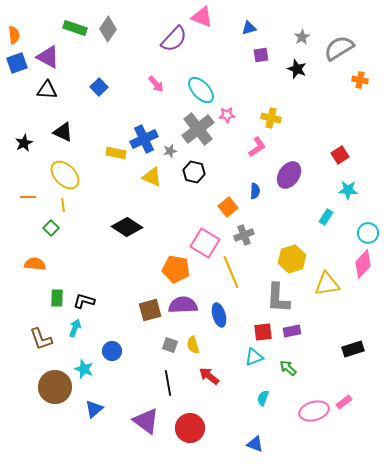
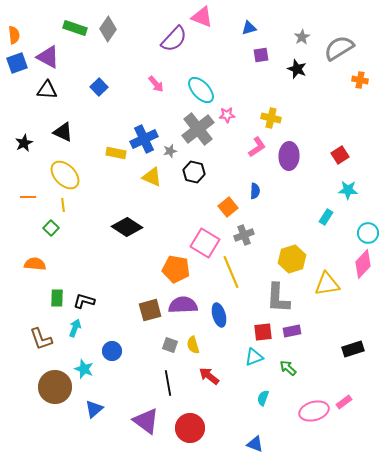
purple ellipse at (289, 175): moved 19 px up; rotated 32 degrees counterclockwise
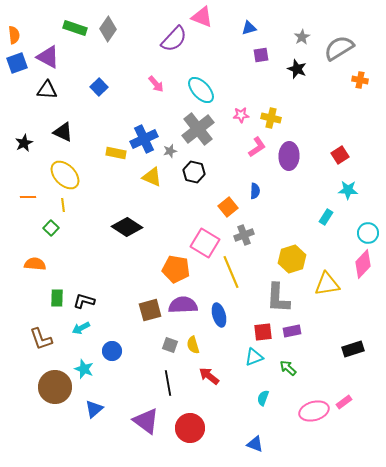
pink star at (227, 115): moved 14 px right
cyan arrow at (75, 328): moved 6 px right; rotated 138 degrees counterclockwise
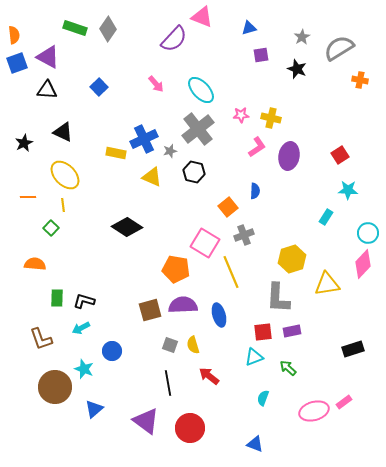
purple ellipse at (289, 156): rotated 8 degrees clockwise
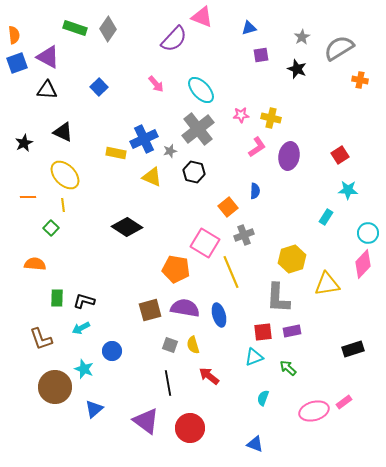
purple semicircle at (183, 305): moved 2 px right, 3 px down; rotated 12 degrees clockwise
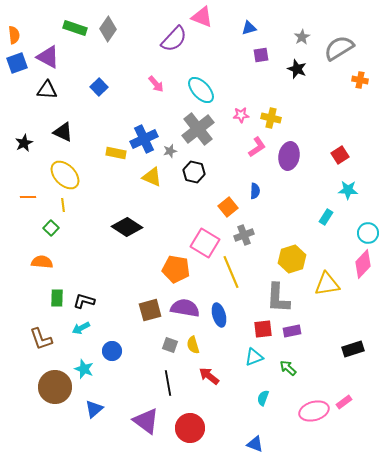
orange semicircle at (35, 264): moved 7 px right, 2 px up
red square at (263, 332): moved 3 px up
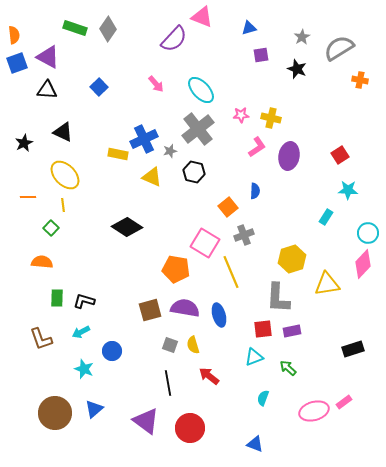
yellow rectangle at (116, 153): moved 2 px right, 1 px down
cyan arrow at (81, 328): moved 4 px down
brown circle at (55, 387): moved 26 px down
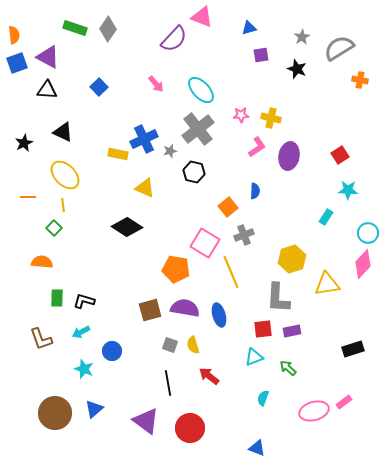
yellow triangle at (152, 177): moved 7 px left, 11 px down
green square at (51, 228): moved 3 px right
blue triangle at (255, 444): moved 2 px right, 4 px down
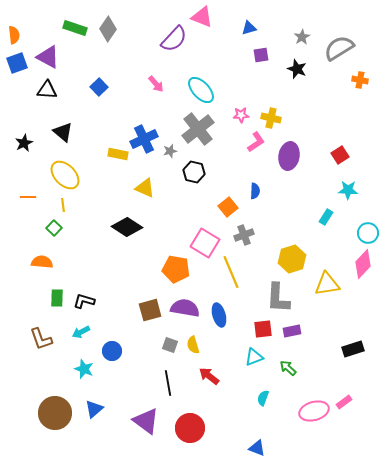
black triangle at (63, 132): rotated 15 degrees clockwise
pink L-shape at (257, 147): moved 1 px left, 5 px up
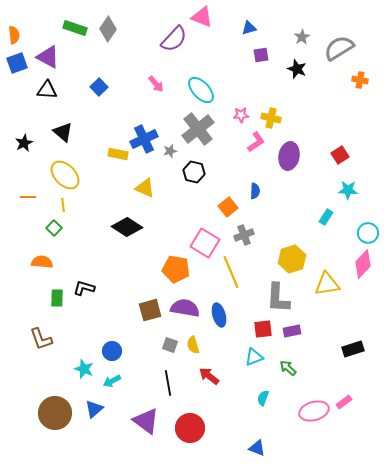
black L-shape at (84, 301): moved 13 px up
cyan arrow at (81, 332): moved 31 px right, 49 px down
